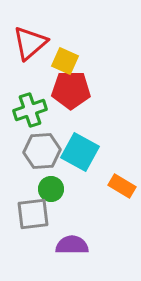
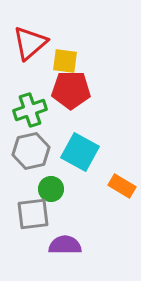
yellow square: rotated 16 degrees counterclockwise
gray hexagon: moved 11 px left; rotated 9 degrees counterclockwise
purple semicircle: moved 7 px left
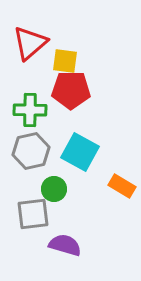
green cross: rotated 20 degrees clockwise
green circle: moved 3 px right
purple semicircle: rotated 16 degrees clockwise
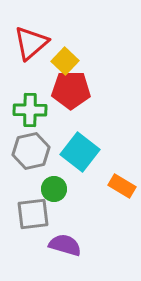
red triangle: moved 1 px right
yellow square: rotated 36 degrees clockwise
cyan square: rotated 9 degrees clockwise
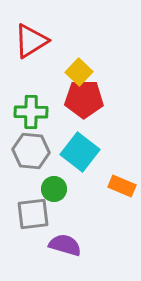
red triangle: moved 2 px up; rotated 9 degrees clockwise
yellow square: moved 14 px right, 11 px down
red pentagon: moved 13 px right, 9 px down
green cross: moved 1 px right, 2 px down
gray hexagon: rotated 18 degrees clockwise
orange rectangle: rotated 8 degrees counterclockwise
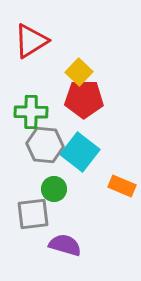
gray hexagon: moved 14 px right, 6 px up
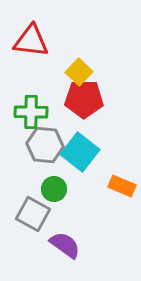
red triangle: rotated 39 degrees clockwise
gray square: rotated 36 degrees clockwise
purple semicircle: rotated 20 degrees clockwise
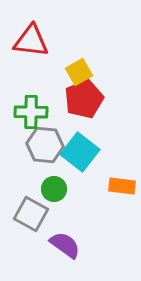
yellow square: rotated 16 degrees clockwise
red pentagon: rotated 24 degrees counterclockwise
orange rectangle: rotated 16 degrees counterclockwise
gray square: moved 2 px left
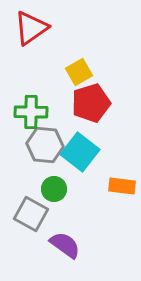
red triangle: moved 13 px up; rotated 42 degrees counterclockwise
red pentagon: moved 7 px right, 4 px down; rotated 6 degrees clockwise
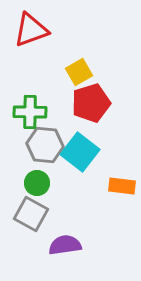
red triangle: moved 2 px down; rotated 15 degrees clockwise
green cross: moved 1 px left
green circle: moved 17 px left, 6 px up
purple semicircle: rotated 44 degrees counterclockwise
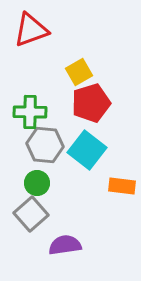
cyan square: moved 7 px right, 2 px up
gray square: rotated 20 degrees clockwise
